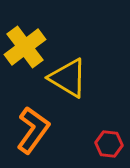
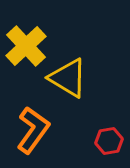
yellow cross: moved 1 px right, 1 px up; rotated 6 degrees counterclockwise
red hexagon: moved 3 px up; rotated 16 degrees counterclockwise
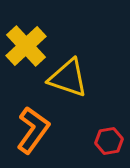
yellow triangle: rotated 12 degrees counterclockwise
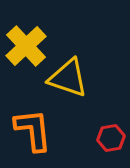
orange L-shape: rotated 42 degrees counterclockwise
red hexagon: moved 2 px right, 3 px up
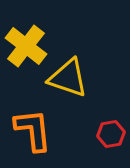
yellow cross: rotated 9 degrees counterclockwise
red hexagon: moved 4 px up
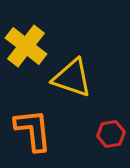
yellow triangle: moved 4 px right
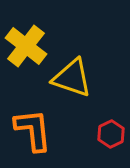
red hexagon: rotated 16 degrees counterclockwise
